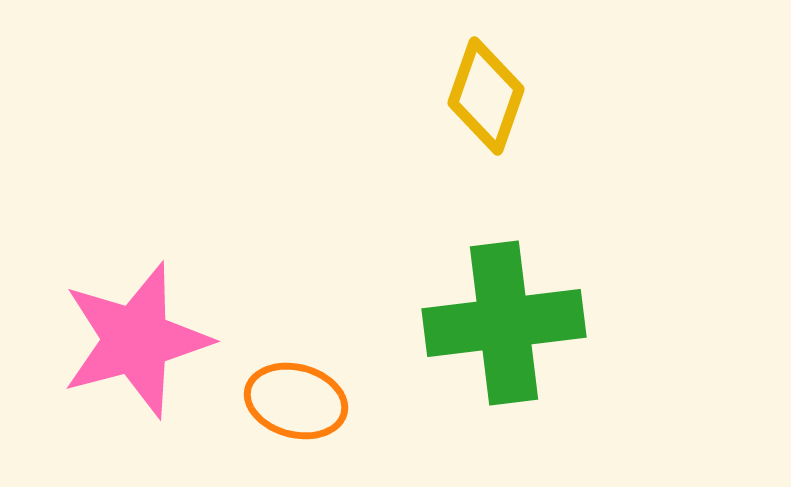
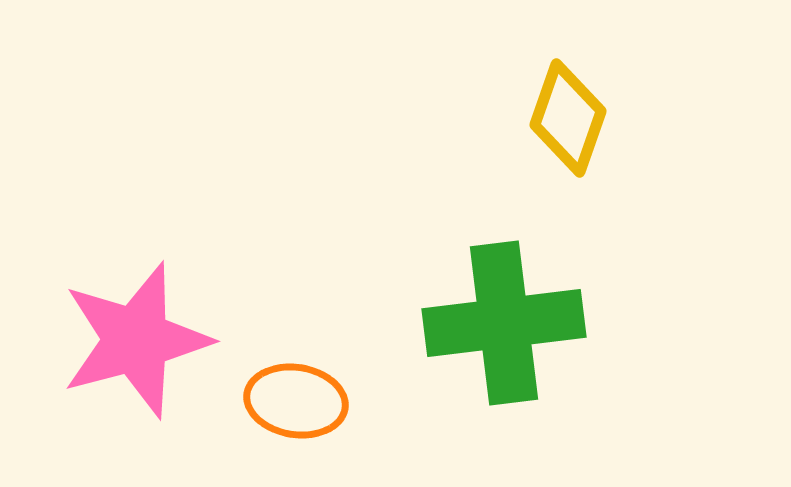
yellow diamond: moved 82 px right, 22 px down
orange ellipse: rotated 6 degrees counterclockwise
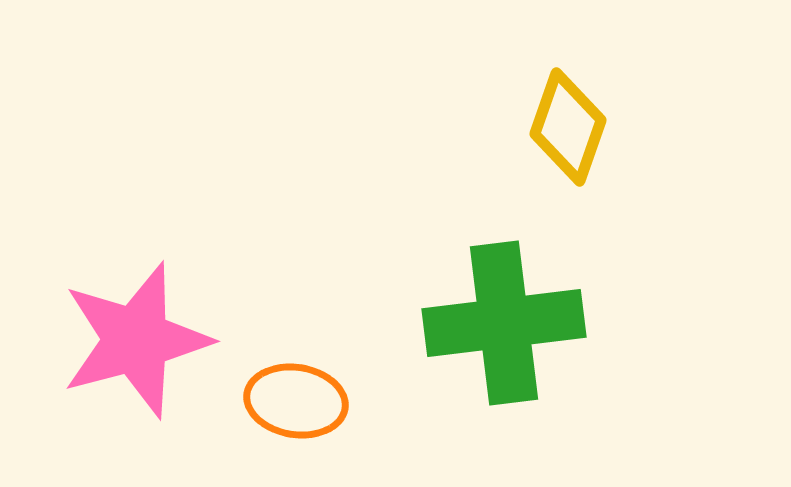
yellow diamond: moved 9 px down
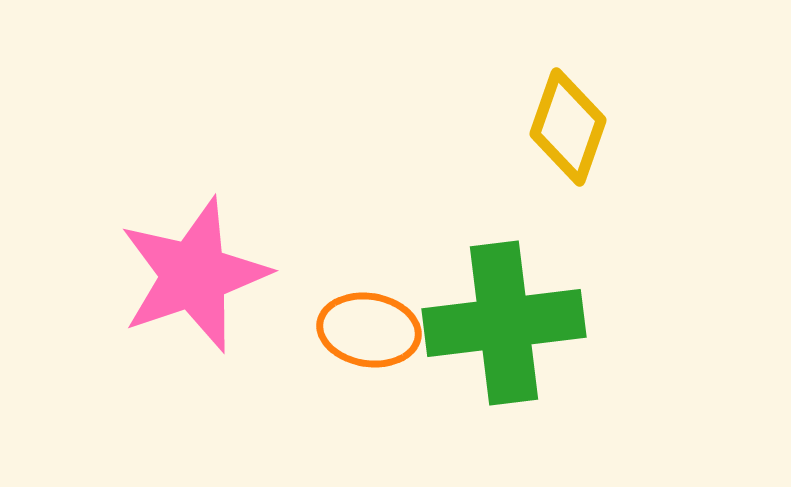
pink star: moved 58 px right, 65 px up; rotated 4 degrees counterclockwise
orange ellipse: moved 73 px right, 71 px up
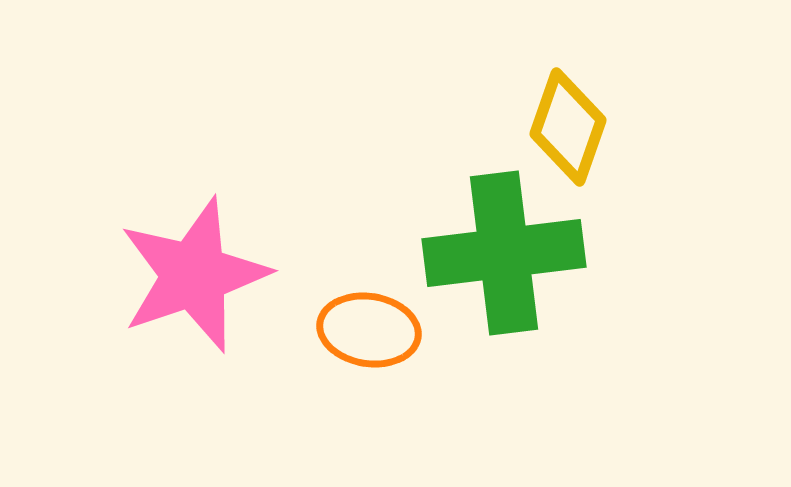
green cross: moved 70 px up
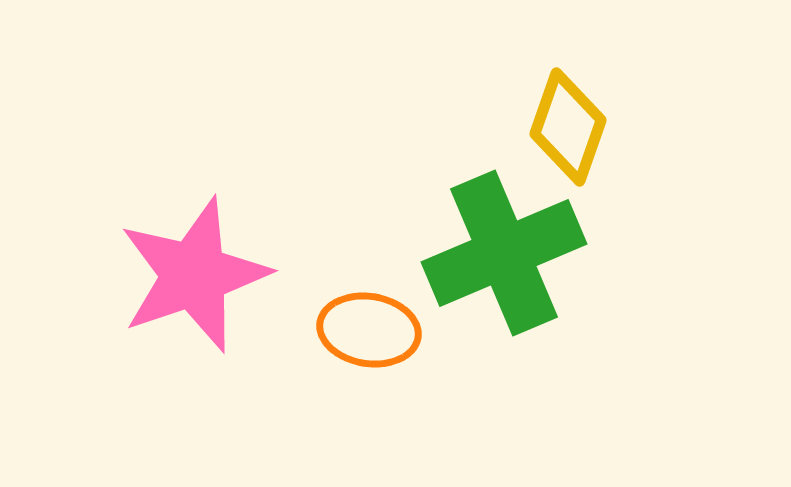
green cross: rotated 16 degrees counterclockwise
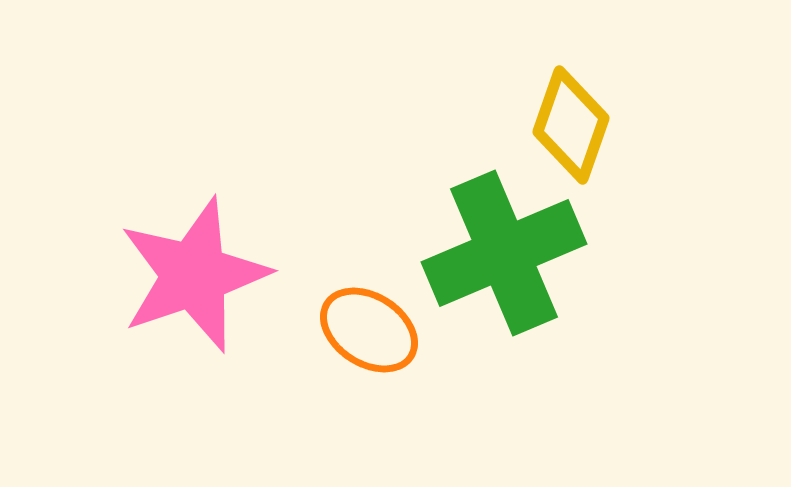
yellow diamond: moved 3 px right, 2 px up
orange ellipse: rotated 24 degrees clockwise
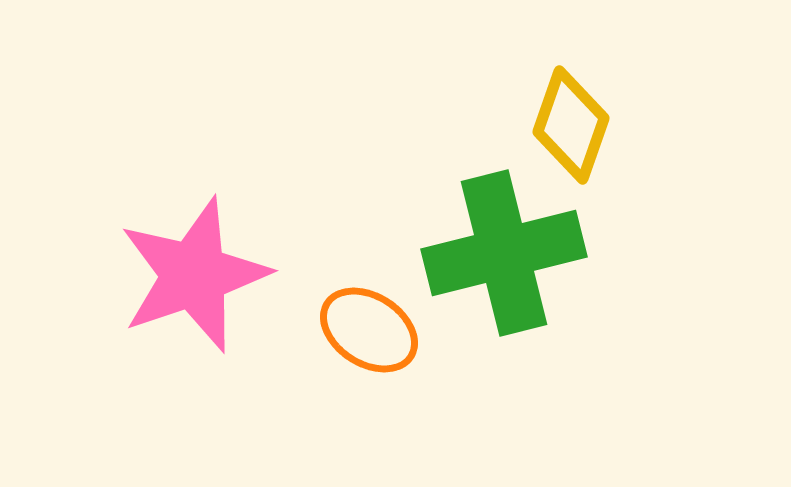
green cross: rotated 9 degrees clockwise
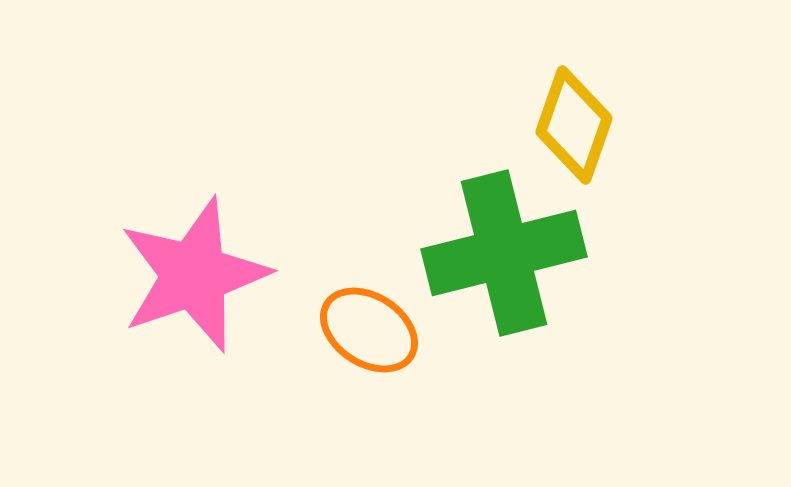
yellow diamond: moved 3 px right
